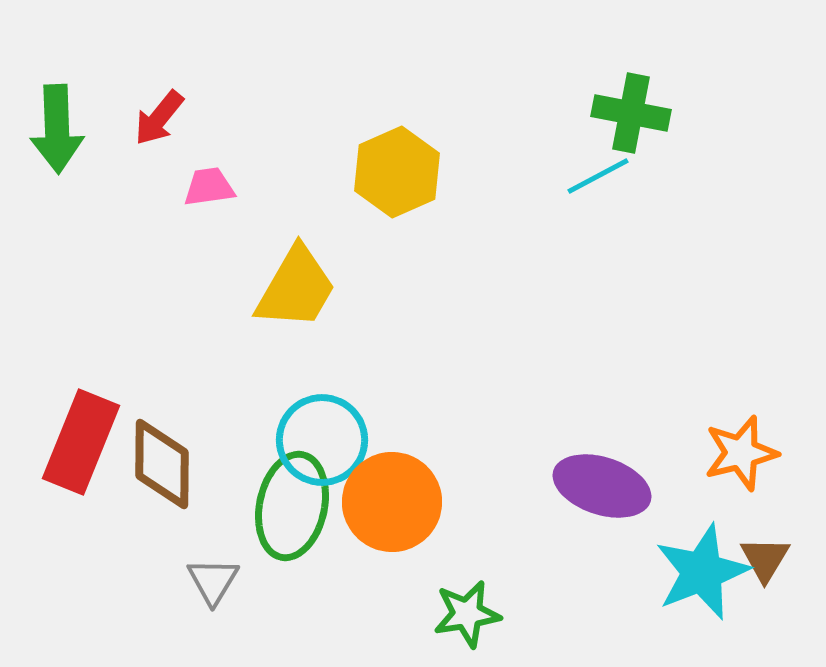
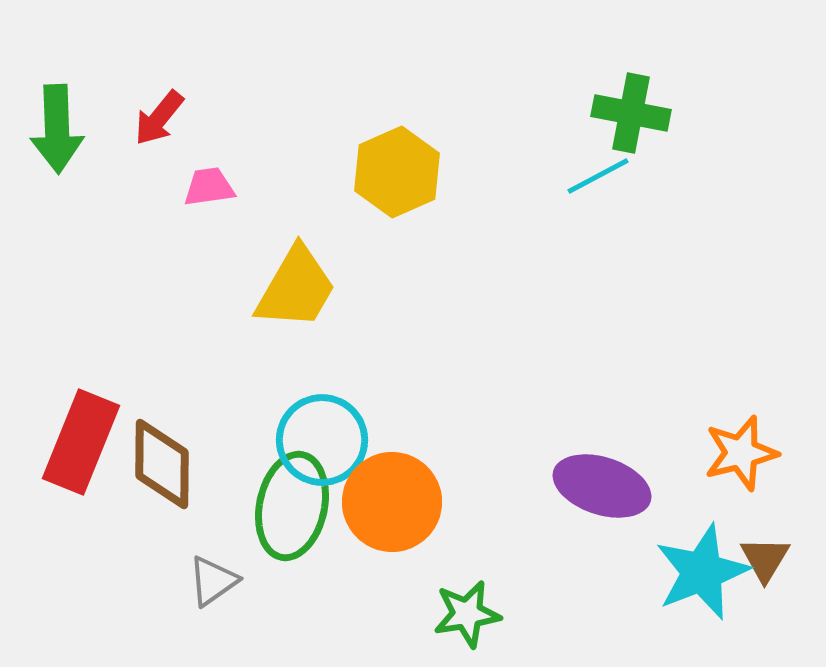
gray triangle: rotated 24 degrees clockwise
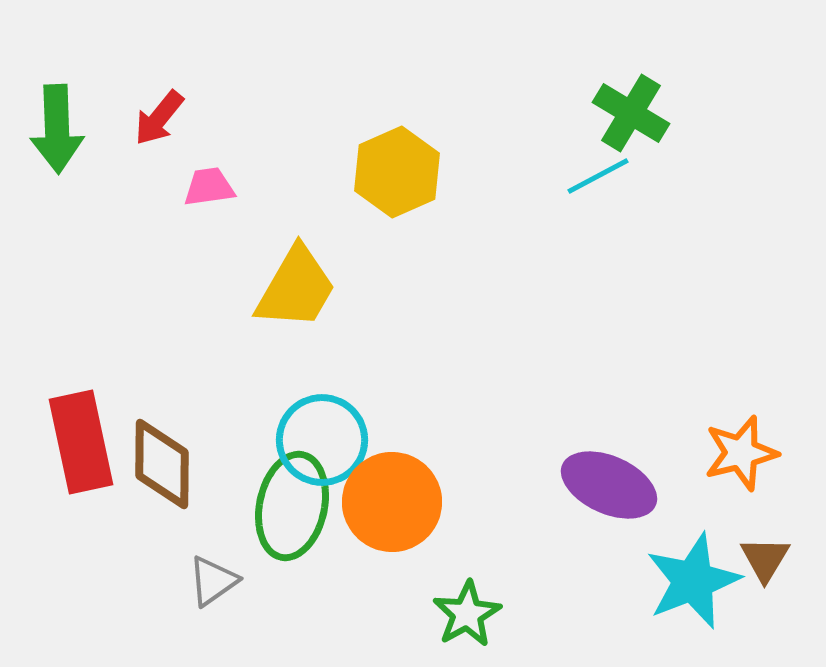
green cross: rotated 20 degrees clockwise
red rectangle: rotated 34 degrees counterclockwise
purple ellipse: moved 7 px right, 1 px up; rotated 6 degrees clockwise
cyan star: moved 9 px left, 9 px down
green star: rotated 20 degrees counterclockwise
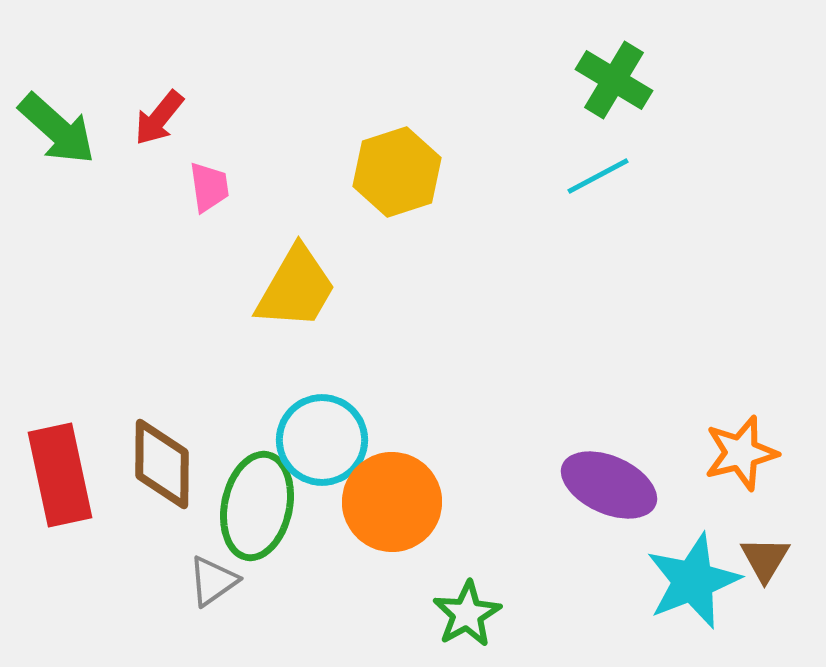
green cross: moved 17 px left, 33 px up
green arrow: rotated 46 degrees counterclockwise
yellow hexagon: rotated 6 degrees clockwise
pink trapezoid: rotated 90 degrees clockwise
red rectangle: moved 21 px left, 33 px down
green ellipse: moved 35 px left
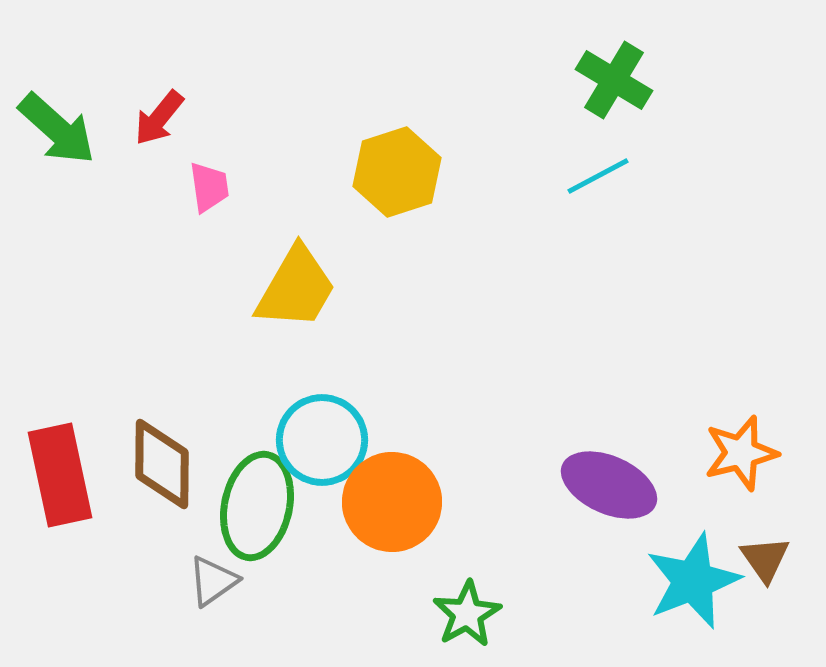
brown triangle: rotated 6 degrees counterclockwise
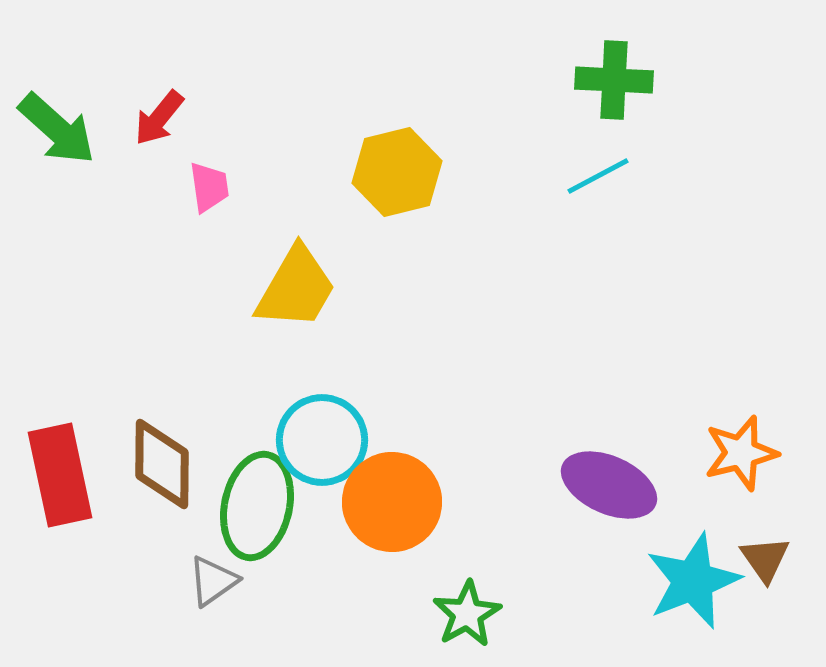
green cross: rotated 28 degrees counterclockwise
yellow hexagon: rotated 4 degrees clockwise
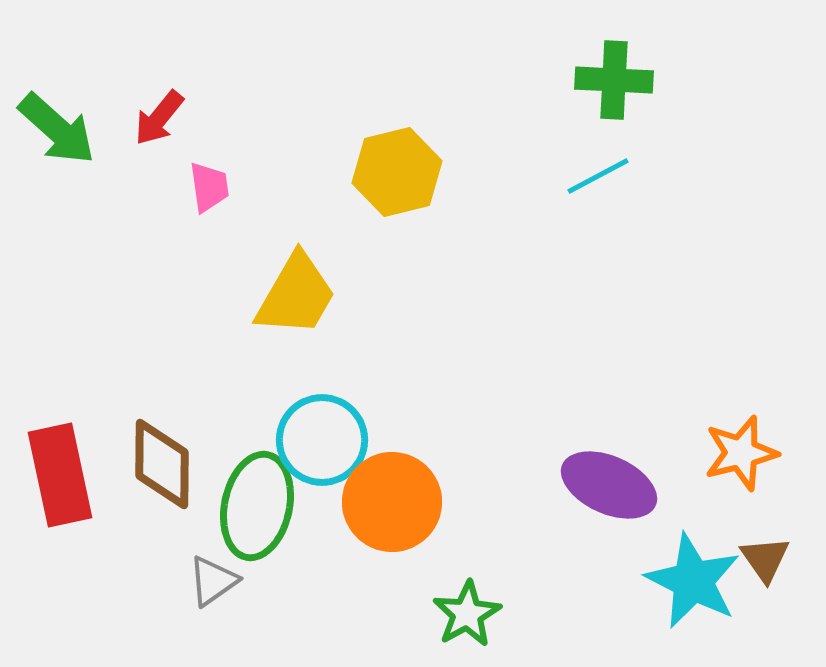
yellow trapezoid: moved 7 px down
cyan star: rotated 24 degrees counterclockwise
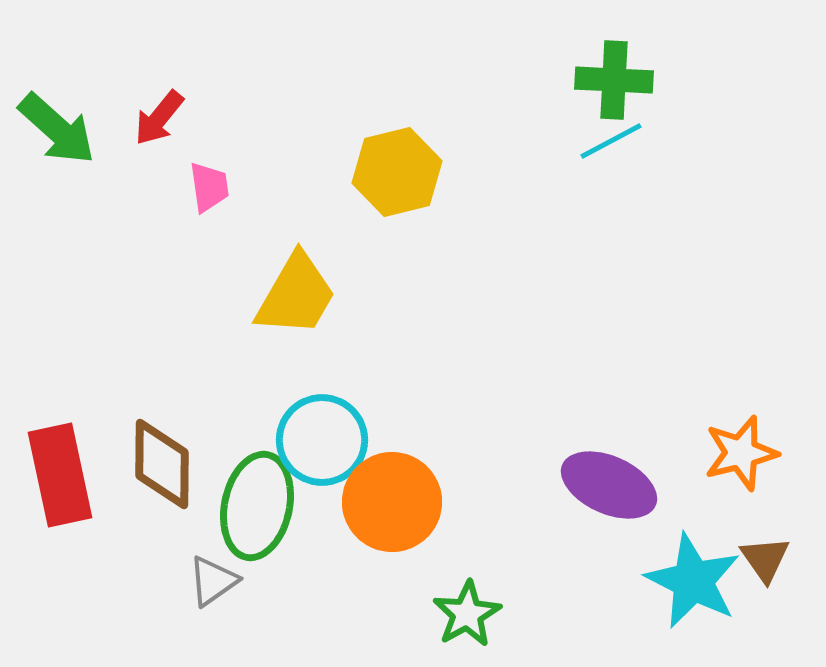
cyan line: moved 13 px right, 35 px up
